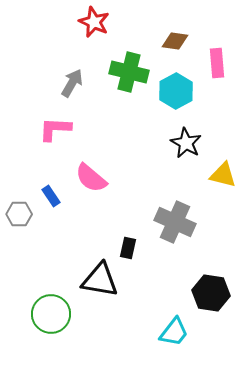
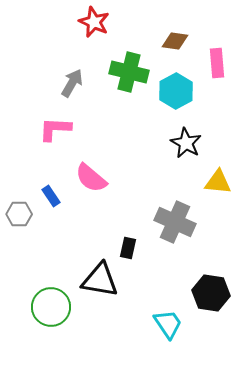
yellow triangle: moved 5 px left, 7 px down; rotated 8 degrees counterclockwise
green circle: moved 7 px up
cyan trapezoid: moved 6 px left, 8 px up; rotated 72 degrees counterclockwise
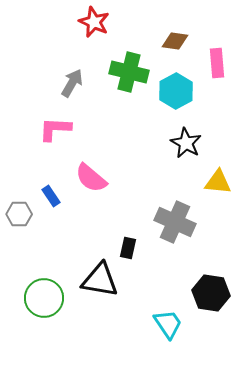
green circle: moved 7 px left, 9 px up
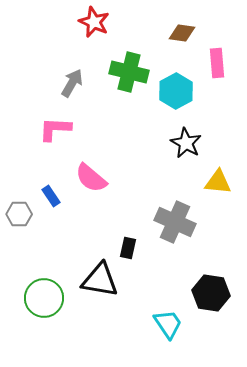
brown diamond: moved 7 px right, 8 px up
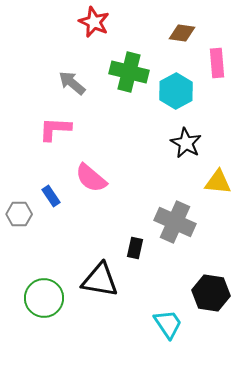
gray arrow: rotated 80 degrees counterclockwise
black rectangle: moved 7 px right
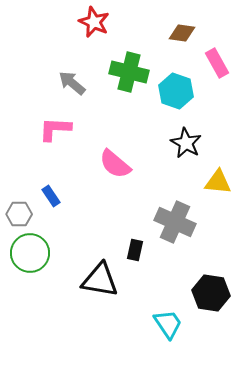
pink rectangle: rotated 24 degrees counterclockwise
cyan hexagon: rotated 12 degrees counterclockwise
pink semicircle: moved 24 px right, 14 px up
black rectangle: moved 2 px down
green circle: moved 14 px left, 45 px up
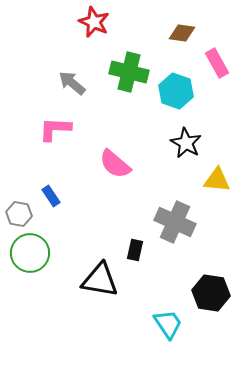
yellow triangle: moved 1 px left, 2 px up
gray hexagon: rotated 10 degrees clockwise
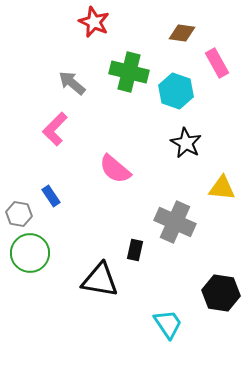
pink L-shape: rotated 48 degrees counterclockwise
pink semicircle: moved 5 px down
yellow triangle: moved 5 px right, 8 px down
black hexagon: moved 10 px right
